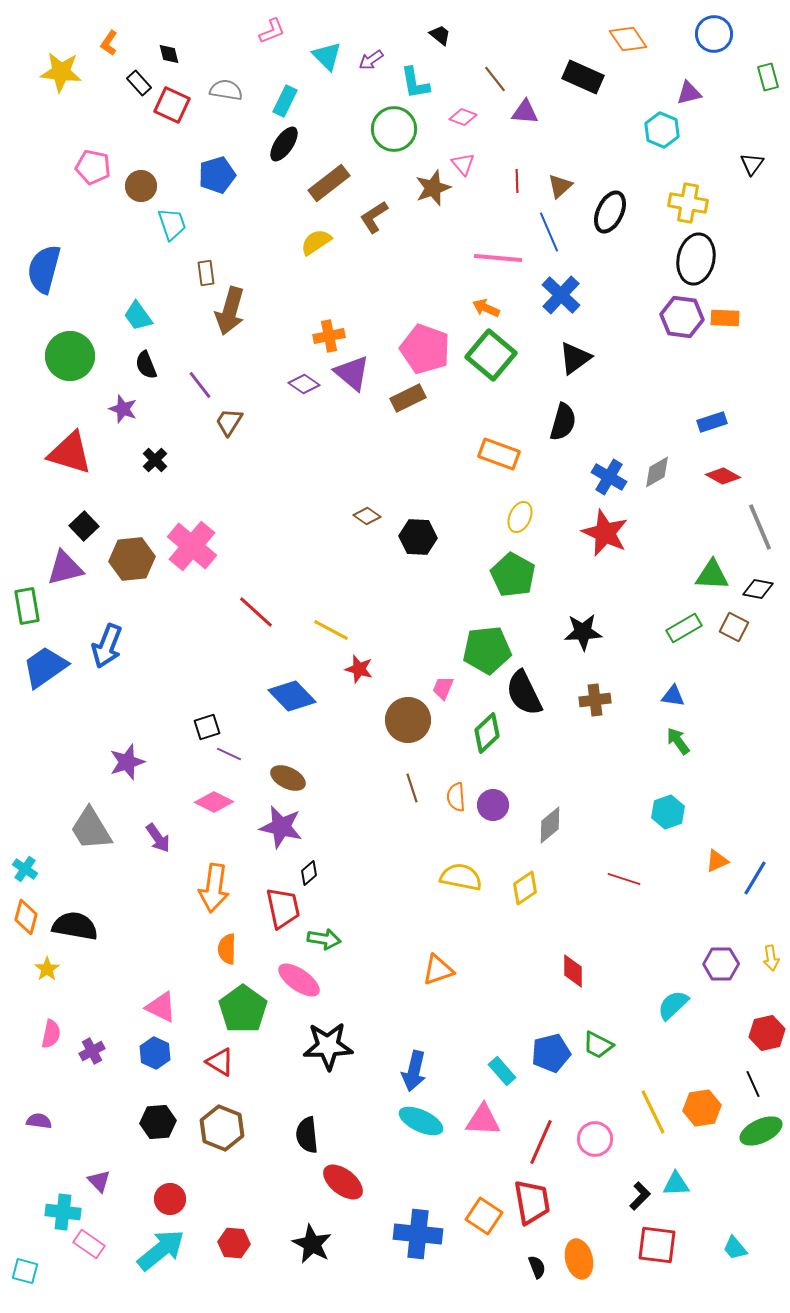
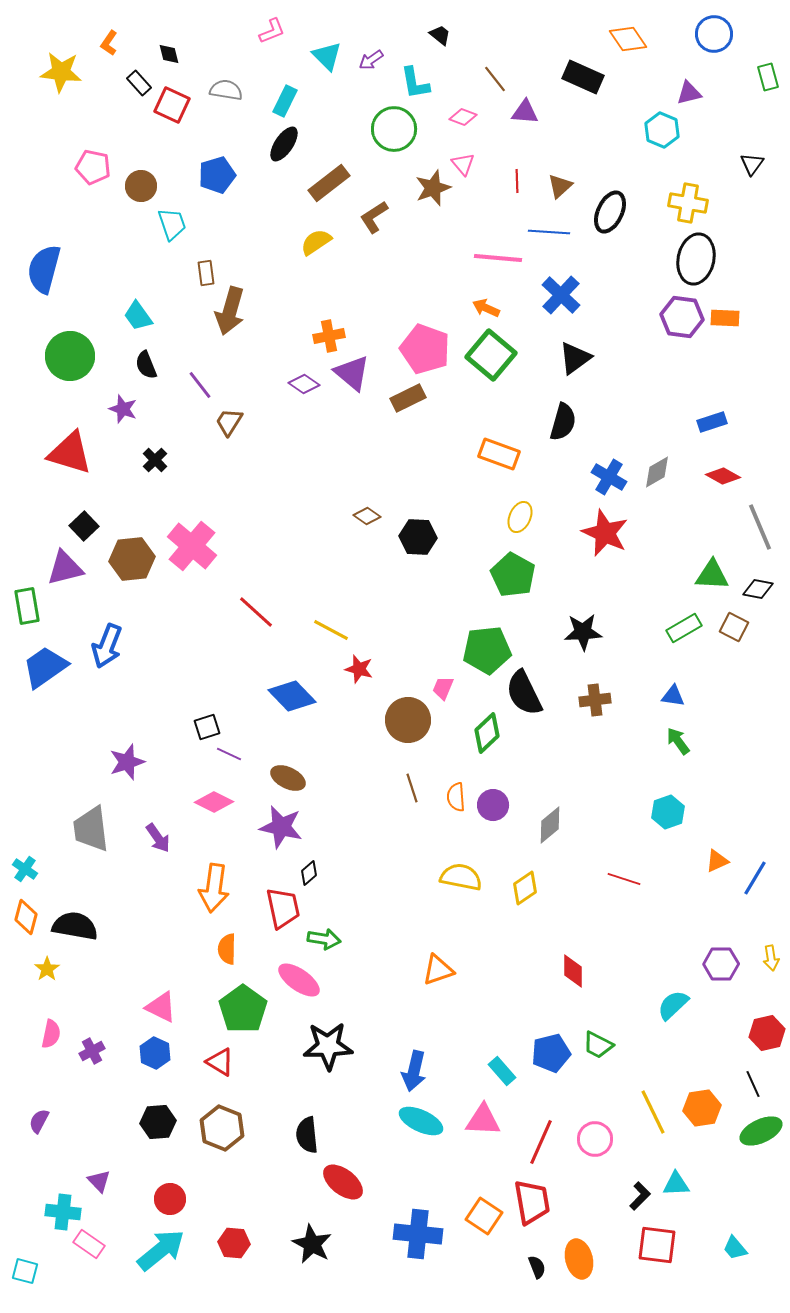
blue line at (549, 232): rotated 63 degrees counterclockwise
gray trapezoid at (91, 829): rotated 24 degrees clockwise
purple semicircle at (39, 1121): rotated 70 degrees counterclockwise
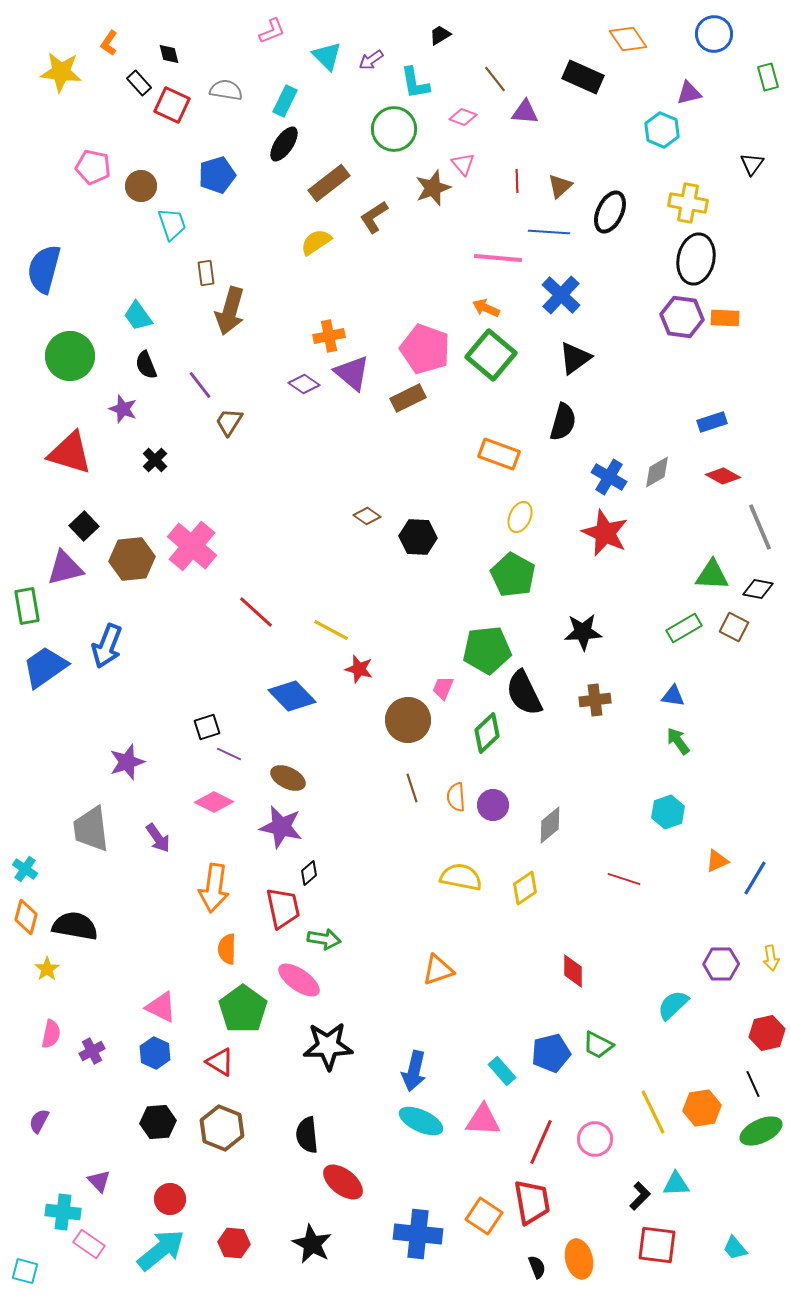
black trapezoid at (440, 35): rotated 70 degrees counterclockwise
